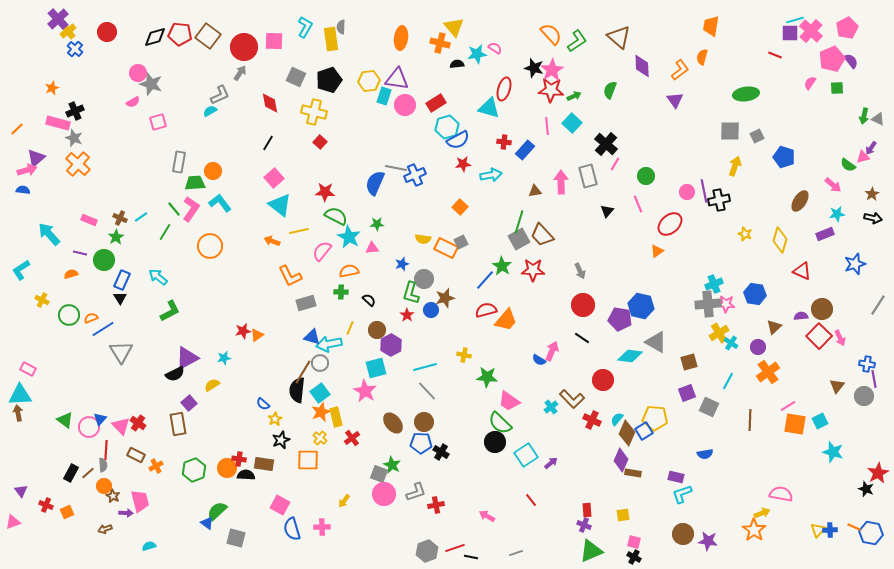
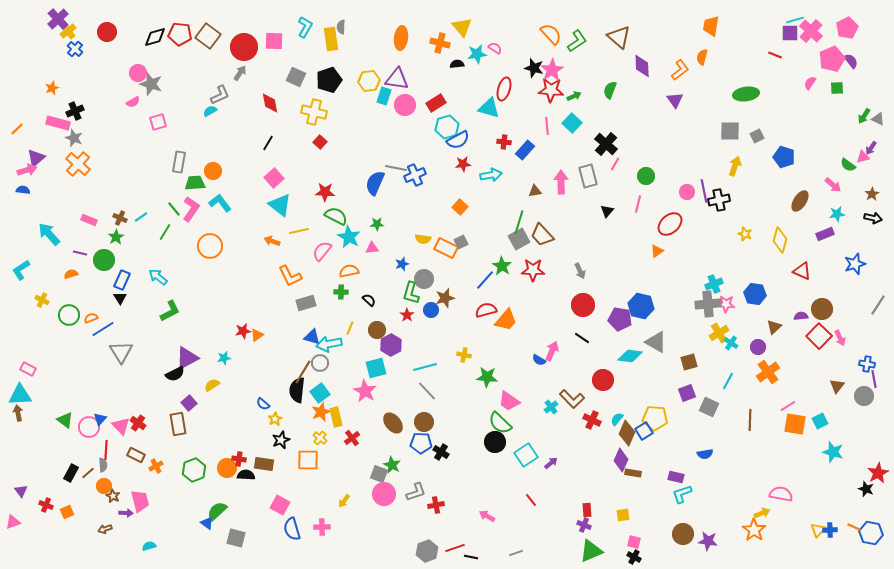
yellow triangle at (454, 27): moved 8 px right
green arrow at (864, 116): rotated 21 degrees clockwise
pink line at (638, 204): rotated 36 degrees clockwise
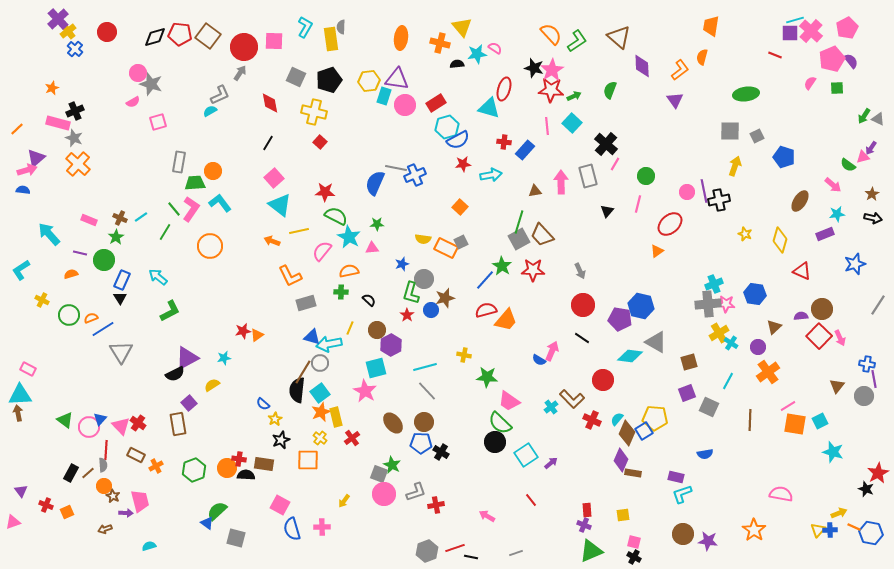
yellow arrow at (762, 513): moved 77 px right
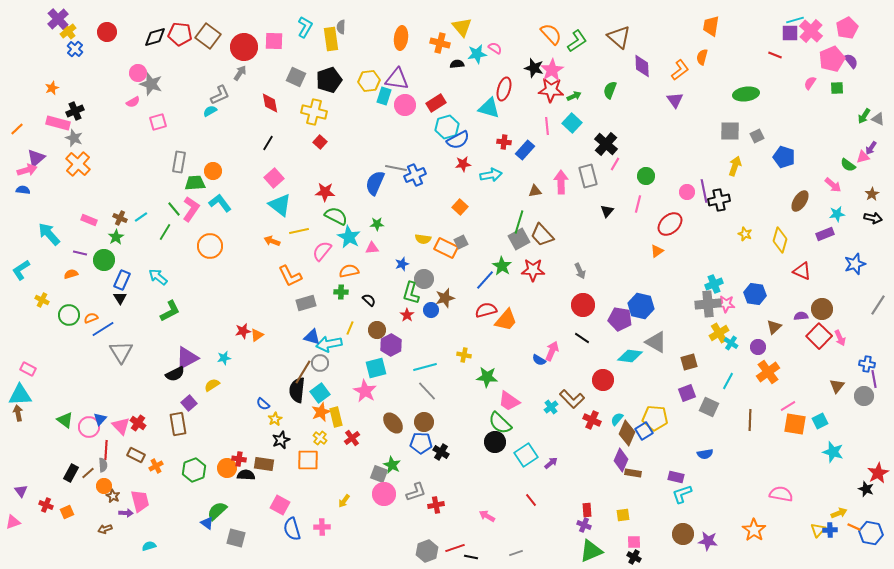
pink square at (634, 542): rotated 16 degrees counterclockwise
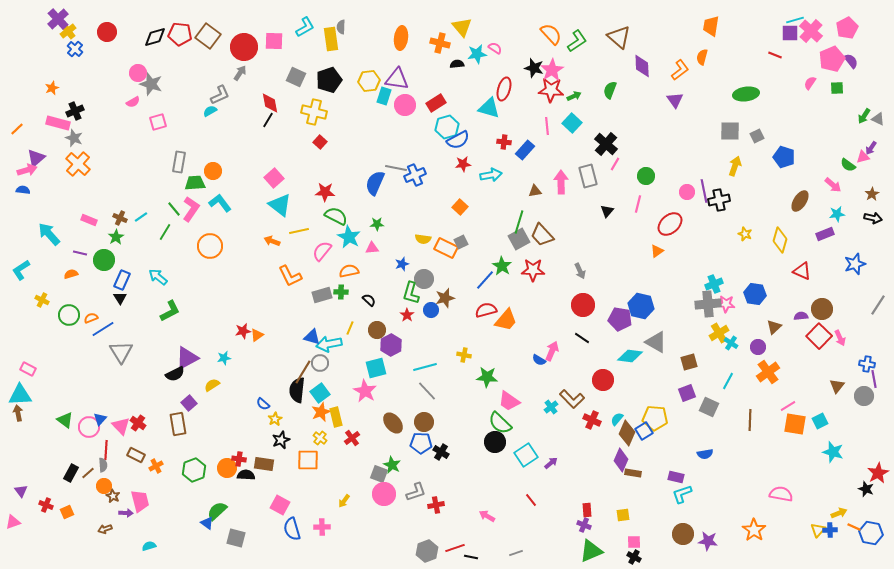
cyan L-shape at (305, 27): rotated 30 degrees clockwise
black line at (268, 143): moved 23 px up
gray rectangle at (306, 303): moved 16 px right, 8 px up
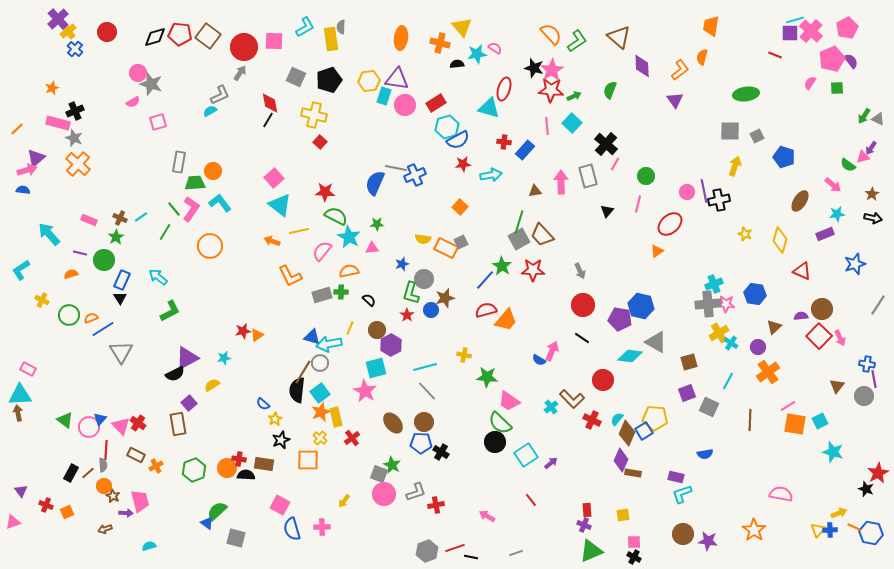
yellow cross at (314, 112): moved 3 px down
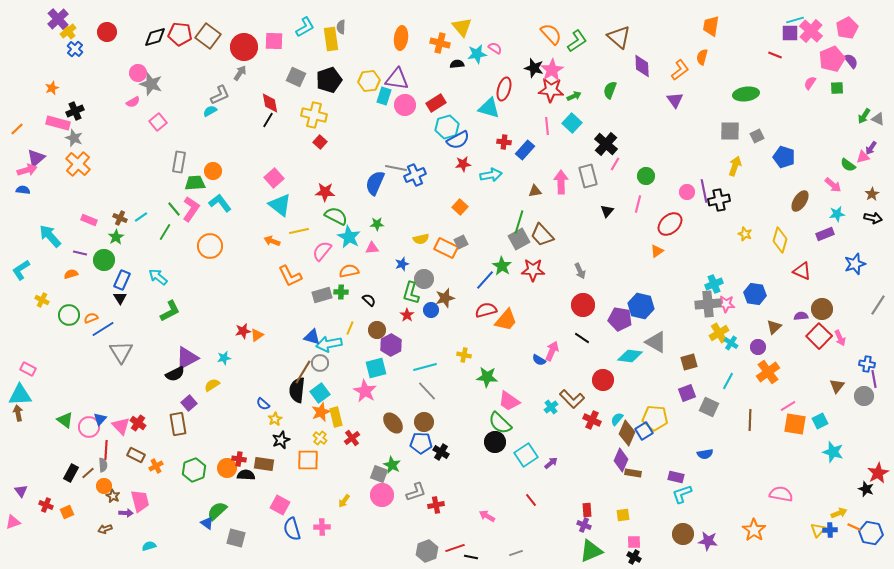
pink square at (158, 122): rotated 24 degrees counterclockwise
cyan arrow at (49, 234): moved 1 px right, 2 px down
yellow semicircle at (423, 239): moved 2 px left; rotated 21 degrees counterclockwise
pink circle at (384, 494): moved 2 px left, 1 px down
